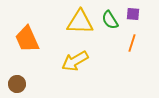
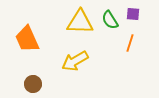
orange line: moved 2 px left
brown circle: moved 16 px right
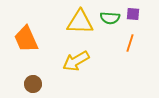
green semicircle: moved 2 px up; rotated 54 degrees counterclockwise
orange trapezoid: moved 1 px left
yellow arrow: moved 1 px right
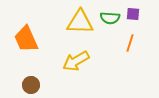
brown circle: moved 2 px left, 1 px down
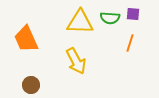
yellow arrow: rotated 88 degrees counterclockwise
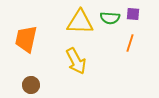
orange trapezoid: rotated 36 degrees clockwise
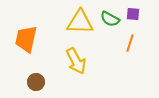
green semicircle: moved 1 px down; rotated 24 degrees clockwise
brown circle: moved 5 px right, 3 px up
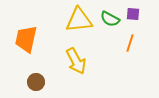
yellow triangle: moved 1 px left, 2 px up; rotated 8 degrees counterclockwise
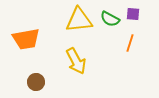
orange trapezoid: rotated 112 degrees counterclockwise
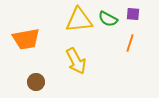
green semicircle: moved 2 px left
